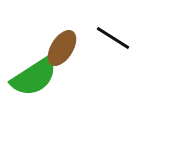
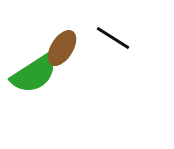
green semicircle: moved 3 px up
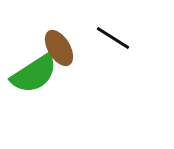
brown ellipse: moved 3 px left; rotated 63 degrees counterclockwise
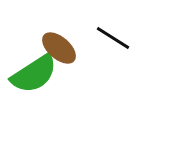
brown ellipse: rotated 18 degrees counterclockwise
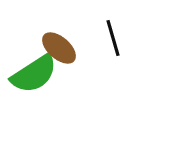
black line: rotated 42 degrees clockwise
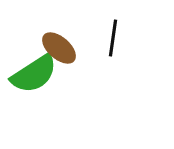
black line: rotated 24 degrees clockwise
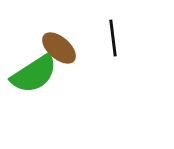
black line: rotated 15 degrees counterclockwise
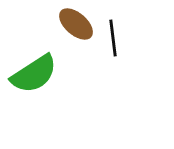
brown ellipse: moved 17 px right, 24 px up
